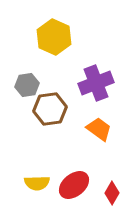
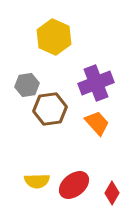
orange trapezoid: moved 2 px left, 6 px up; rotated 12 degrees clockwise
yellow semicircle: moved 2 px up
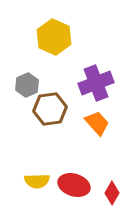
gray hexagon: rotated 15 degrees counterclockwise
red ellipse: rotated 56 degrees clockwise
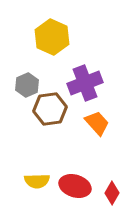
yellow hexagon: moved 2 px left
purple cross: moved 11 px left
red ellipse: moved 1 px right, 1 px down
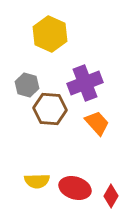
yellow hexagon: moved 2 px left, 3 px up
gray hexagon: rotated 20 degrees counterclockwise
brown hexagon: rotated 12 degrees clockwise
red ellipse: moved 2 px down
red diamond: moved 1 px left, 3 px down
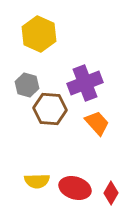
yellow hexagon: moved 11 px left
red diamond: moved 3 px up
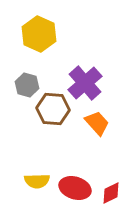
purple cross: rotated 20 degrees counterclockwise
brown hexagon: moved 3 px right
red diamond: rotated 35 degrees clockwise
